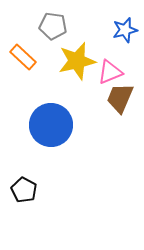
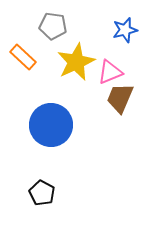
yellow star: moved 1 px left, 1 px down; rotated 12 degrees counterclockwise
black pentagon: moved 18 px right, 3 px down
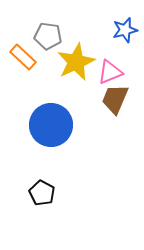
gray pentagon: moved 5 px left, 10 px down
brown trapezoid: moved 5 px left, 1 px down
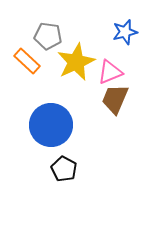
blue star: moved 2 px down
orange rectangle: moved 4 px right, 4 px down
black pentagon: moved 22 px right, 24 px up
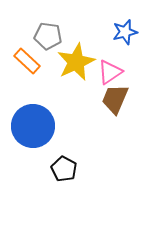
pink triangle: rotated 12 degrees counterclockwise
blue circle: moved 18 px left, 1 px down
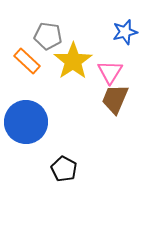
yellow star: moved 3 px left, 1 px up; rotated 9 degrees counterclockwise
pink triangle: rotated 24 degrees counterclockwise
blue circle: moved 7 px left, 4 px up
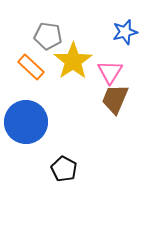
orange rectangle: moved 4 px right, 6 px down
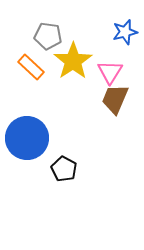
blue circle: moved 1 px right, 16 px down
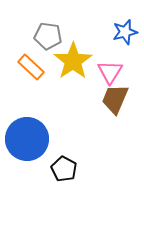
blue circle: moved 1 px down
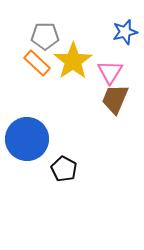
gray pentagon: moved 3 px left; rotated 8 degrees counterclockwise
orange rectangle: moved 6 px right, 4 px up
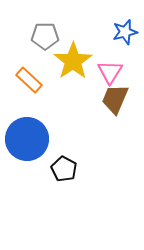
orange rectangle: moved 8 px left, 17 px down
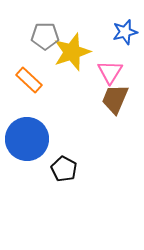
yellow star: moved 1 px left, 9 px up; rotated 15 degrees clockwise
